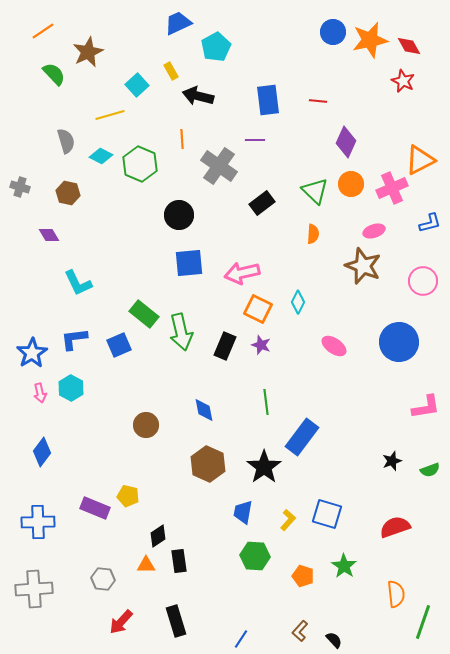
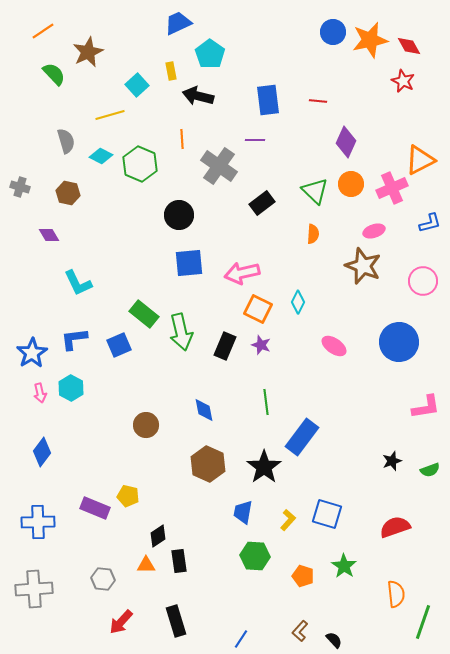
cyan pentagon at (216, 47): moved 6 px left, 7 px down; rotated 8 degrees counterclockwise
yellow rectangle at (171, 71): rotated 18 degrees clockwise
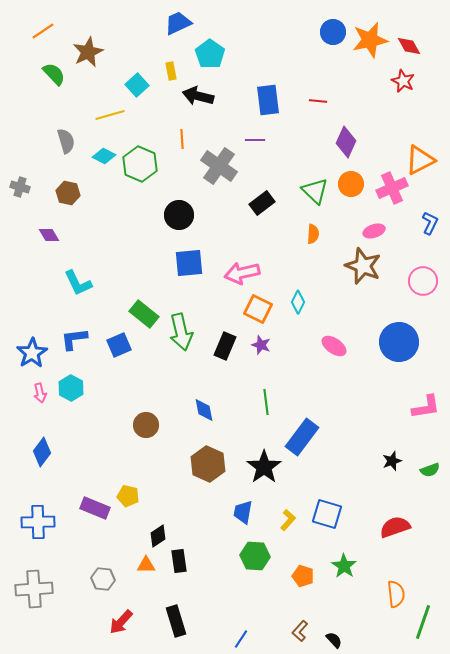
cyan diamond at (101, 156): moved 3 px right
blue L-shape at (430, 223): rotated 50 degrees counterclockwise
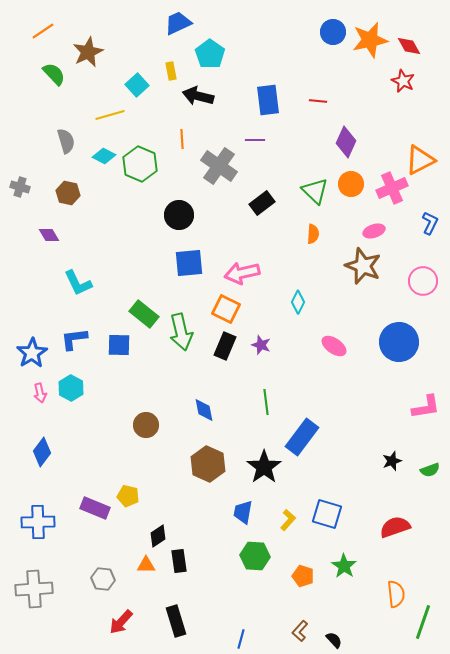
orange square at (258, 309): moved 32 px left
blue square at (119, 345): rotated 25 degrees clockwise
blue line at (241, 639): rotated 18 degrees counterclockwise
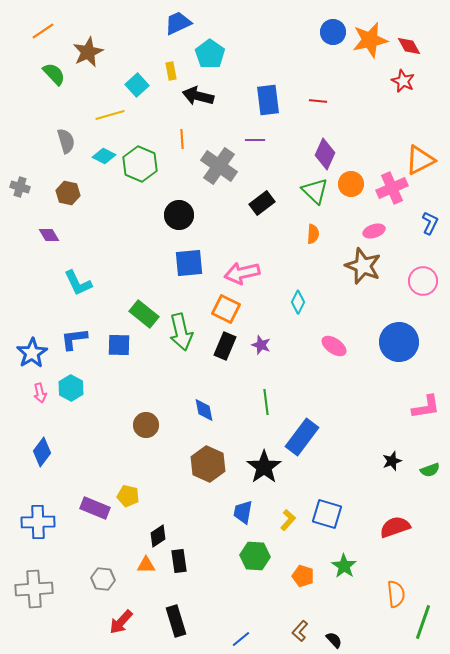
purple diamond at (346, 142): moved 21 px left, 12 px down
blue line at (241, 639): rotated 36 degrees clockwise
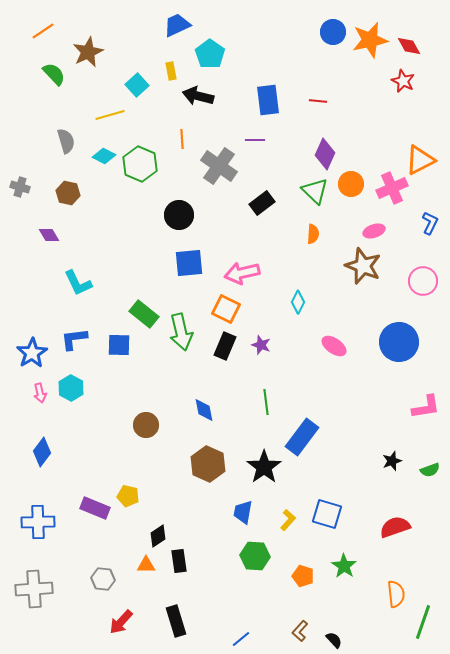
blue trapezoid at (178, 23): moved 1 px left, 2 px down
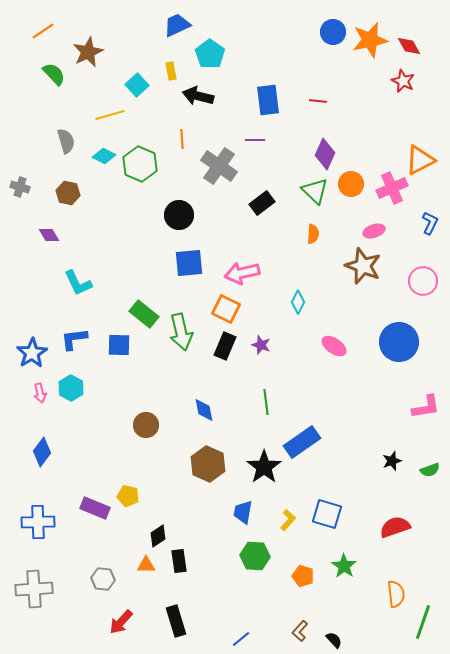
blue rectangle at (302, 437): moved 5 px down; rotated 18 degrees clockwise
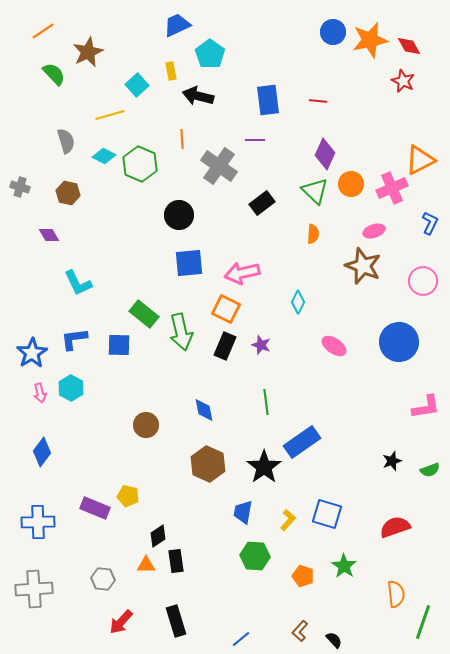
black rectangle at (179, 561): moved 3 px left
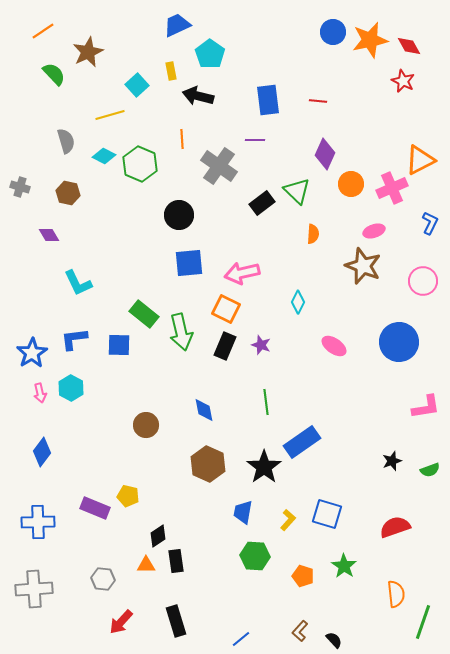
green triangle at (315, 191): moved 18 px left
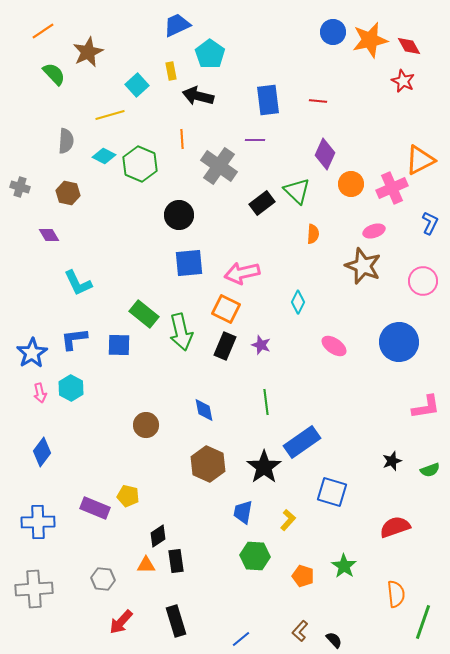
gray semicircle at (66, 141): rotated 20 degrees clockwise
blue square at (327, 514): moved 5 px right, 22 px up
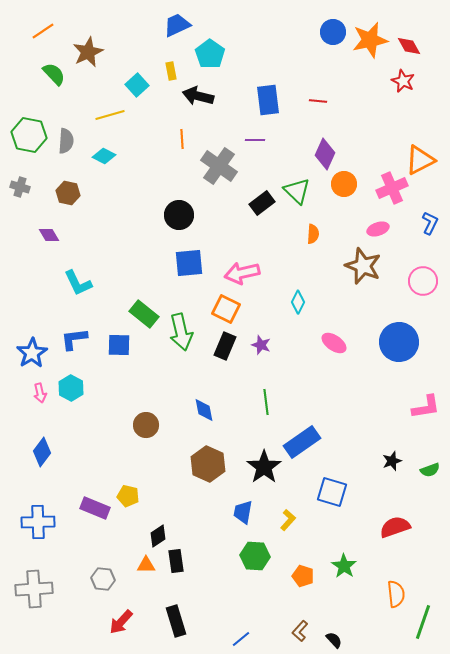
green hexagon at (140, 164): moved 111 px left, 29 px up; rotated 12 degrees counterclockwise
orange circle at (351, 184): moved 7 px left
pink ellipse at (374, 231): moved 4 px right, 2 px up
pink ellipse at (334, 346): moved 3 px up
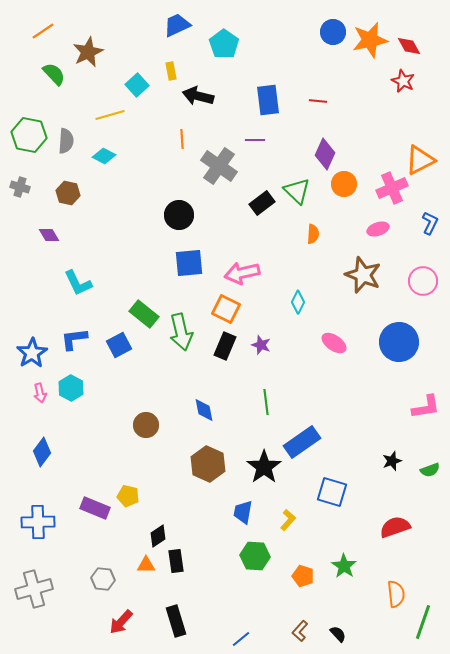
cyan pentagon at (210, 54): moved 14 px right, 10 px up
brown star at (363, 266): moved 9 px down
blue square at (119, 345): rotated 30 degrees counterclockwise
gray cross at (34, 589): rotated 12 degrees counterclockwise
black semicircle at (334, 640): moved 4 px right, 6 px up
